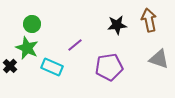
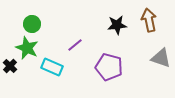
gray triangle: moved 2 px right, 1 px up
purple pentagon: rotated 24 degrees clockwise
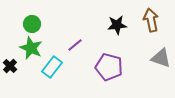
brown arrow: moved 2 px right
green star: moved 4 px right
cyan rectangle: rotated 75 degrees counterclockwise
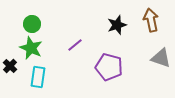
black star: rotated 12 degrees counterclockwise
cyan rectangle: moved 14 px left, 10 px down; rotated 30 degrees counterclockwise
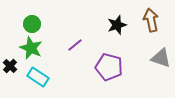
cyan rectangle: rotated 65 degrees counterclockwise
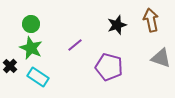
green circle: moved 1 px left
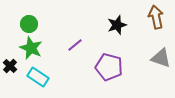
brown arrow: moved 5 px right, 3 px up
green circle: moved 2 px left
